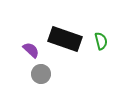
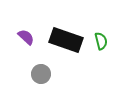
black rectangle: moved 1 px right, 1 px down
purple semicircle: moved 5 px left, 13 px up
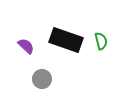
purple semicircle: moved 9 px down
gray circle: moved 1 px right, 5 px down
